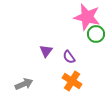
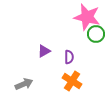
purple triangle: moved 2 px left; rotated 24 degrees clockwise
purple semicircle: rotated 144 degrees counterclockwise
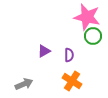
green circle: moved 3 px left, 2 px down
purple semicircle: moved 2 px up
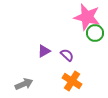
green circle: moved 2 px right, 3 px up
purple semicircle: moved 2 px left; rotated 48 degrees counterclockwise
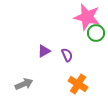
green circle: moved 1 px right
purple semicircle: rotated 24 degrees clockwise
orange cross: moved 6 px right, 3 px down
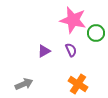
pink star: moved 14 px left, 3 px down
purple semicircle: moved 4 px right, 5 px up
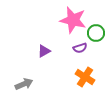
purple semicircle: moved 9 px right, 2 px up; rotated 96 degrees clockwise
orange cross: moved 7 px right, 7 px up
